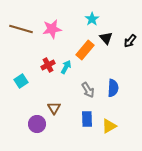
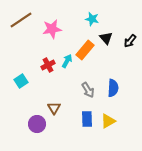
cyan star: rotated 24 degrees counterclockwise
brown line: moved 9 px up; rotated 50 degrees counterclockwise
cyan arrow: moved 1 px right, 6 px up
yellow triangle: moved 1 px left, 5 px up
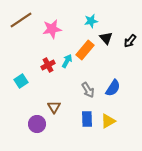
cyan star: moved 1 px left, 2 px down; rotated 24 degrees counterclockwise
blue semicircle: rotated 30 degrees clockwise
brown triangle: moved 1 px up
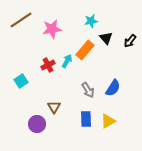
blue rectangle: moved 1 px left
